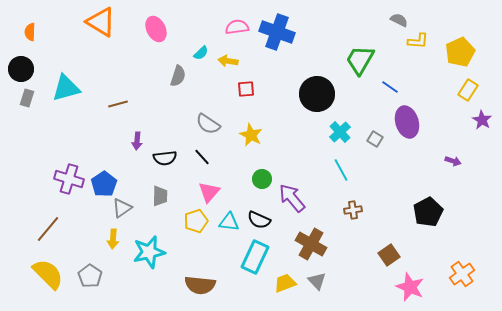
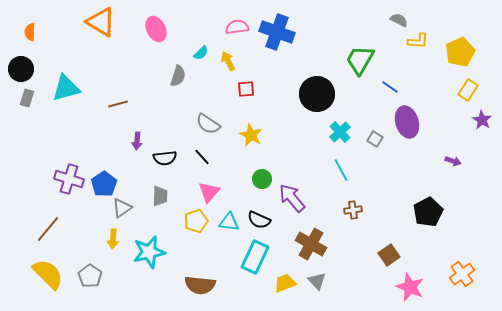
yellow arrow at (228, 61): rotated 54 degrees clockwise
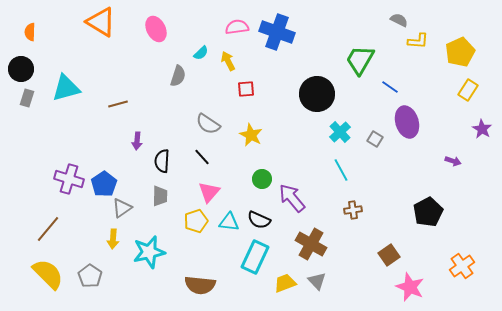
purple star at (482, 120): moved 9 px down
black semicircle at (165, 158): moved 3 px left, 3 px down; rotated 100 degrees clockwise
orange cross at (462, 274): moved 8 px up
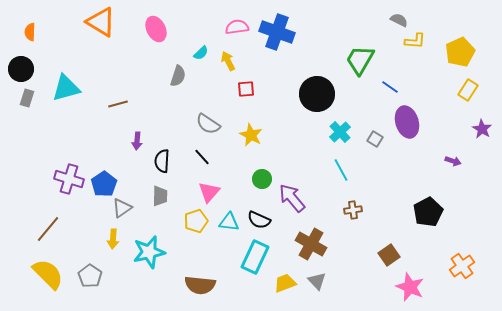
yellow L-shape at (418, 41): moved 3 px left
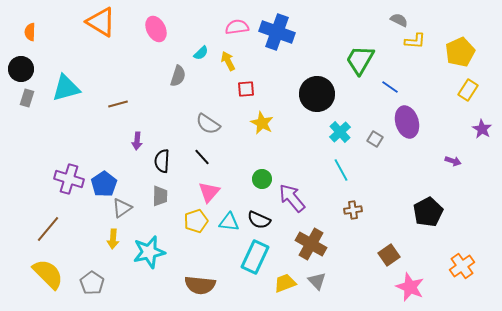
yellow star at (251, 135): moved 11 px right, 12 px up
gray pentagon at (90, 276): moved 2 px right, 7 px down
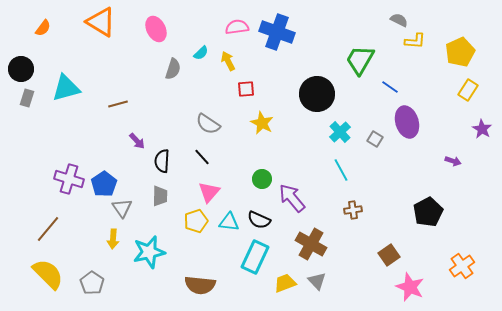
orange semicircle at (30, 32): moved 13 px right, 4 px up; rotated 144 degrees counterclockwise
gray semicircle at (178, 76): moved 5 px left, 7 px up
purple arrow at (137, 141): rotated 48 degrees counterclockwise
gray triangle at (122, 208): rotated 30 degrees counterclockwise
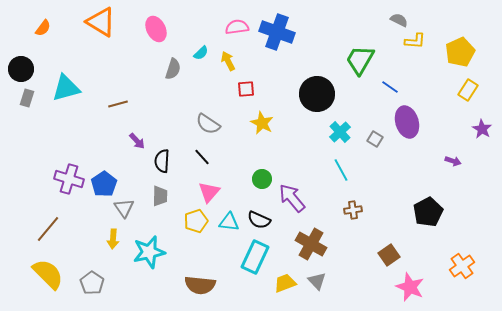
gray triangle at (122, 208): moved 2 px right
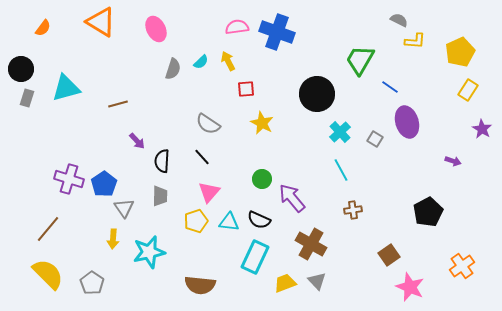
cyan semicircle at (201, 53): moved 9 px down
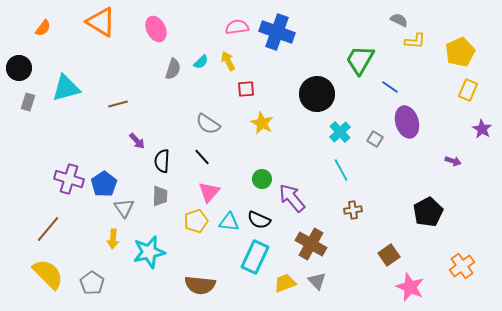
black circle at (21, 69): moved 2 px left, 1 px up
yellow rectangle at (468, 90): rotated 10 degrees counterclockwise
gray rectangle at (27, 98): moved 1 px right, 4 px down
